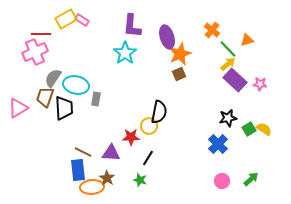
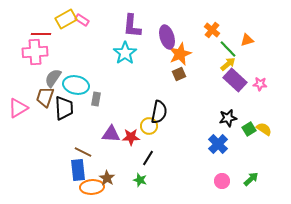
pink cross: rotated 20 degrees clockwise
purple triangle: moved 19 px up
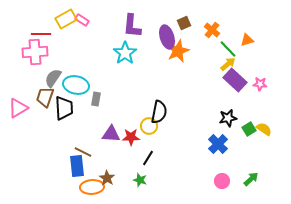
orange star: moved 2 px left, 3 px up
brown square: moved 5 px right, 51 px up
blue rectangle: moved 1 px left, 4 px up
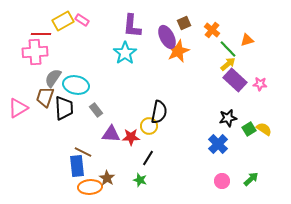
yellow rectangle: moved 3 px left, 2 px down
purple ellipse: rotated 10 degrees counterclockwise
gray rectangle: moved 11 px down; rotated 48 degrees counterclockwise
orange ellipse: moved 2 px left
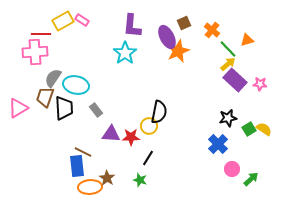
pink circle: moved 10 px right, 12 px up
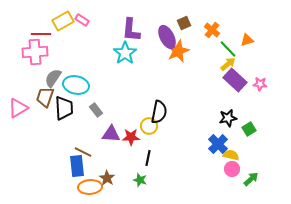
purple L-shape: moved 1 px left, 4 px down
yellow semicircle: moved 33 px left, 26 px down; rotated 21 degrees counterclockwise
black line: rotated 21 degrees counterclockwise
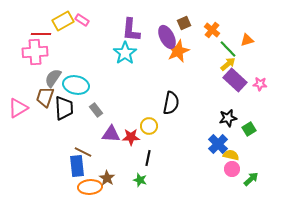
black semicircle: moved 12 px right, 9 px up
